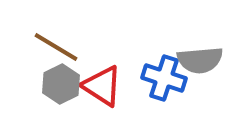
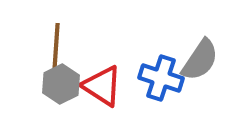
brown line: rotated 63 degrees clockwise
gray semicircle: rotated 51 degrees counterclockwise
blue cross: moved 3 px left
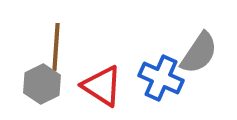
gray semicircle: moved 1 px left, 7 px up
blue cross: rotated 6 degrees clockwise
gray hexagon: moved 19 px left
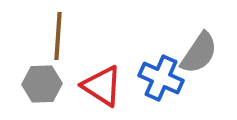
brown line: moved 2 px right, 11 px up
gray hexagon: rotated 24 degrees clockwise
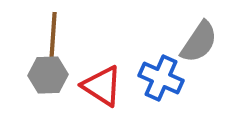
brown line: moved 5 px left
gray semicircle: moved 11 px up
gray hexagon: moved 6 px right, 9 px up
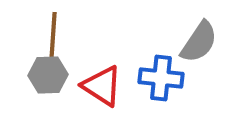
blue cross: rotated 18 degrees counterclockwise
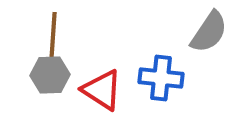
gray semicircle: moved 10 px right, 10 px up
gray hexagon: moved 2 px right
red triangle: moved 4 px down
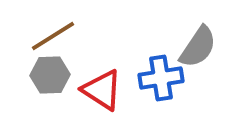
gray semicircle: moved 11 px left, 15 px down
brown line: rotated 54 degrees clockwise
blue cross: rotated 15 degrees counterclockwise
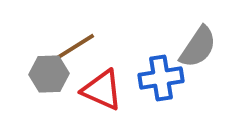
brown line: moved 20 px right, 12 px down
gray hexagon: moved 1 px left, 1 px up
red triangle: rotated 9 degrees counterclockwise
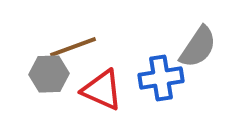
brown line: moved 1 px up; rotated 12 degrees clockwise
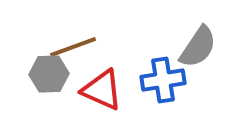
blue cross: moved 2 px right, 2 px down
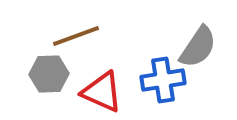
brown line: moved 3 px right, 11 px up
red triangle: moved 2 px down
